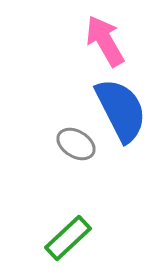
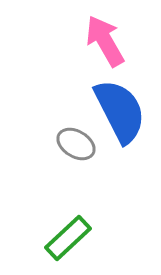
blue semicircle: moved 1 px left, 1 px down
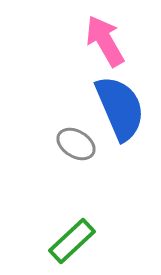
blue semicircle: moved 3 px up; rotated 4 degrees clockwise
green rectangle: moved 4 px right, 3 px down
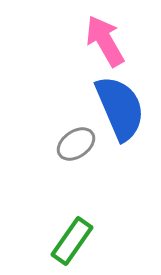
gray ellipse: rotated 66 degrees counterclockwise
green rectangle: rotated 12 degrees counterclockwise
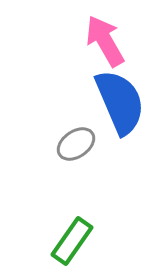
blue semicircle: moved 6 px up
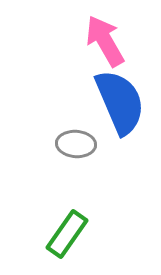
gray ellipse: rotated 39 degrees clockwise
green rectangle: moved 5 px left, 7 px up
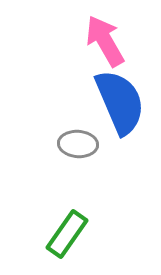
gray ellipse: moved 2 px right
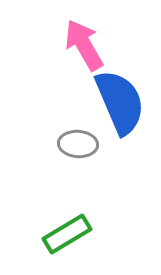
pink arrow: moved 21 px left, 4 px down
green rectangle: rotated 24 degrees clockwise
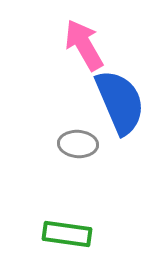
green rectangle: rotated 39 degrees clockwise
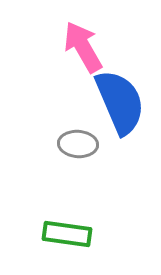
pink arrow: moved 1 px left, 2 px down
